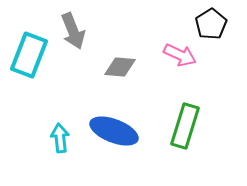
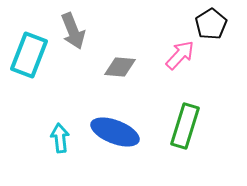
pink arrow: rotated 72 degrees counterclockwise
blue ellipse: moved 1 px right, 1 px down
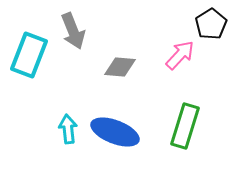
cyan arrow: moved 8 px right, 9 px up
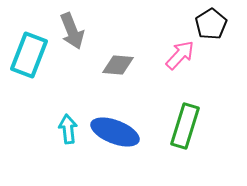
gray arrow: moved 1 px left
gray diamond: moved 2 px left, 2 px up
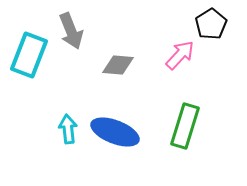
gray arrow: moved 1 px left
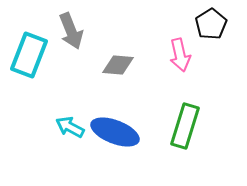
pink arrow: rotated 124 degrees clockwise
cyan arrow: moved 2 px right, 2 px up; rotated 56 degrees counterclockwise
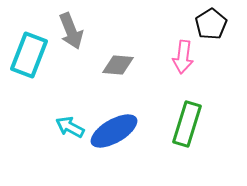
pink arrow: moved 3 px right, 2 px down; rotated 20 degrees clockwise
green rectangle: moved 2 px right, 2 px up
blue ellipse: moved 1 px left, 1 px up; rotated 51 degrees counterclockwise
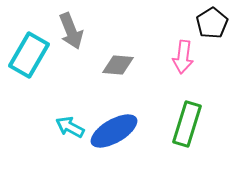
black pentagon: moved 1 px right, 1 px up
cyan rectangle: rotated 9 degrees clockwise
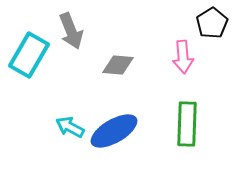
pink arrow: rotated 12 degrees counterclockwise
green rectangle: rotated 15 degrees counterclockwise
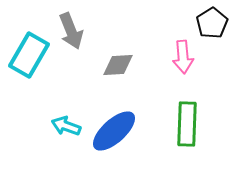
gray diamond: rotated 8 degrees counterclockwise
cyan arrow: moved 4 px left, 1 px up; rotated 8 degrees counterclockwise
blue ellipse: rotated 12 degrees counterclockwise
